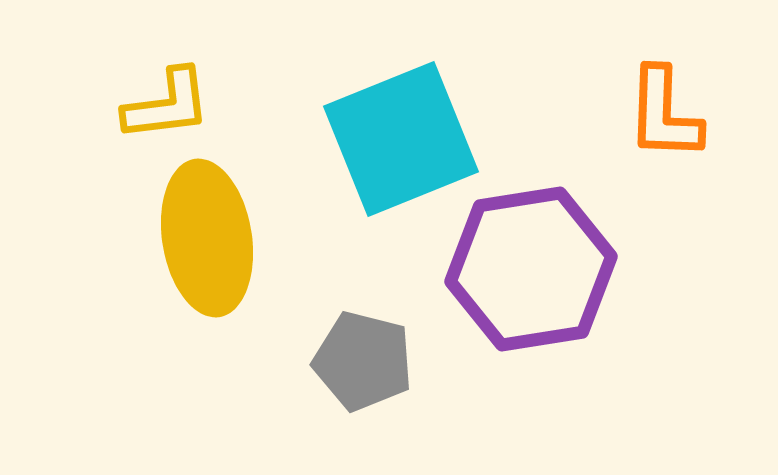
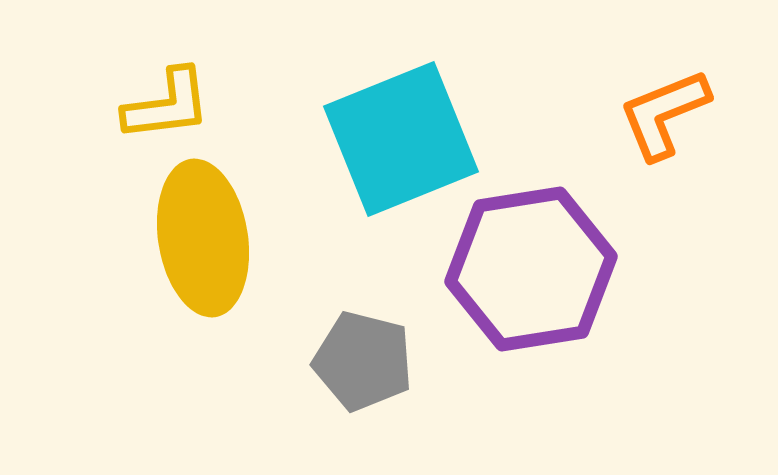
orange L-shape: rotated 66 degrees clockwise
yellow ellipse: moved 4 px left
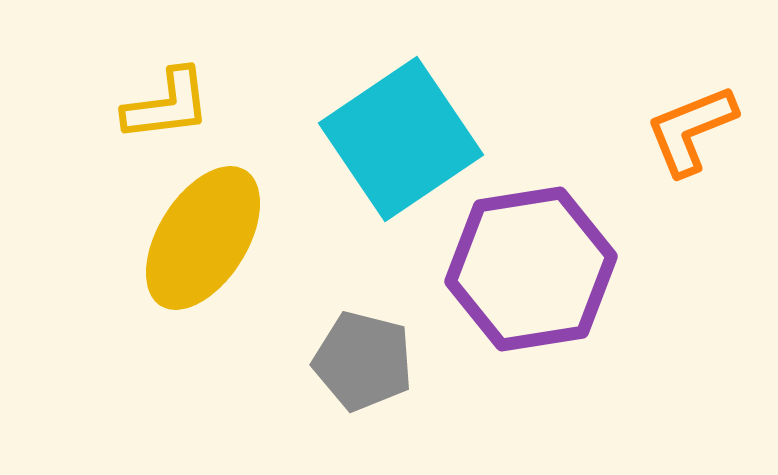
orange L-shape: moved 27 px right, 16 px down
cyan square: rotated 12 degrees counterclockwise
yellow ellipse: rotated 41 degrees clockwise
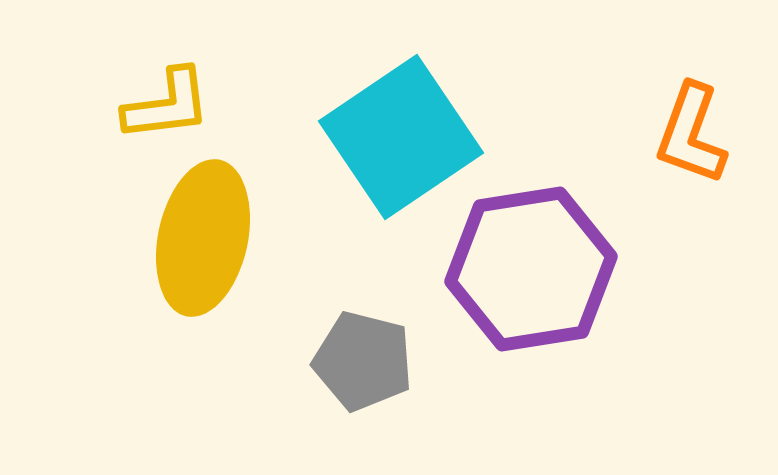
orange L-shape: moved 4 px down; rotated 48 degrees counterclockwise
cyan square: moved 2 px up
yellow ellipse: rotated 20 degrees counterclockwise
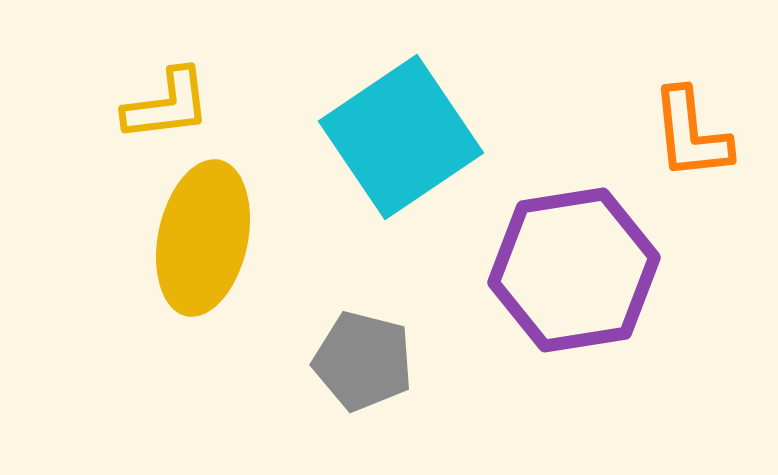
orange L-shape: rotated 26 degrees counterclockwise
purple hexagon: moved 43 px right, 1 px down
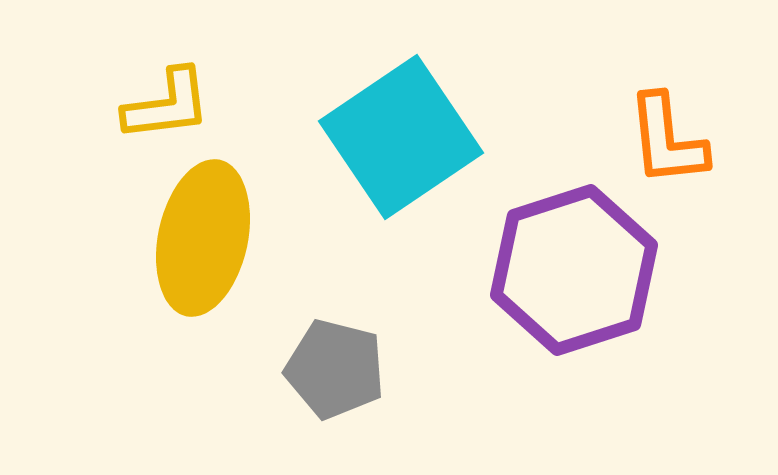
orange L-shape: moved 24 px left, 6 px down
purple hexagon: rotated 9 degrees counterclockwise
gray pentagon: moved 28 px left, 8 px down
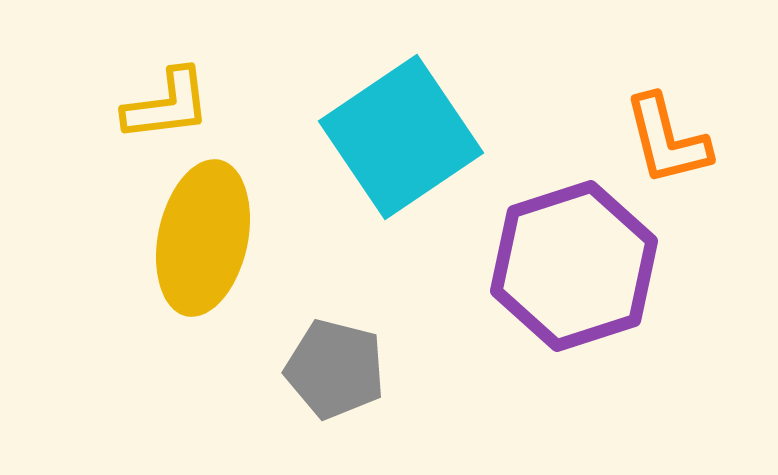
orange L-shape: rotated 8 degrees counterclockwise
purple hexagon: moved 4 px up
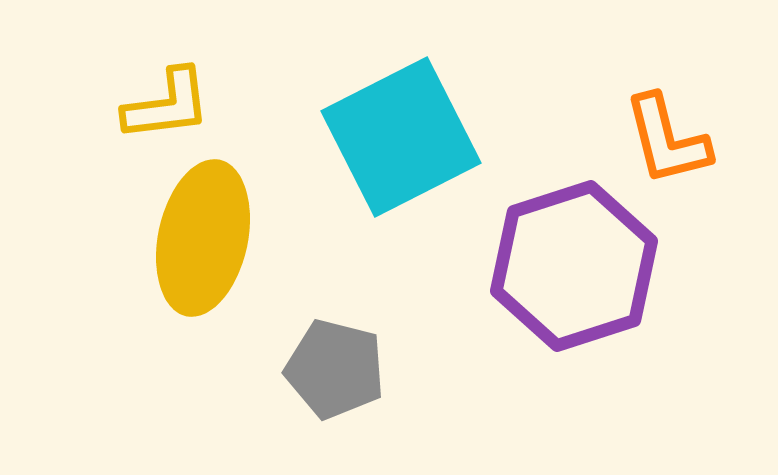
cyan square: rotated 7 degrees clockwise
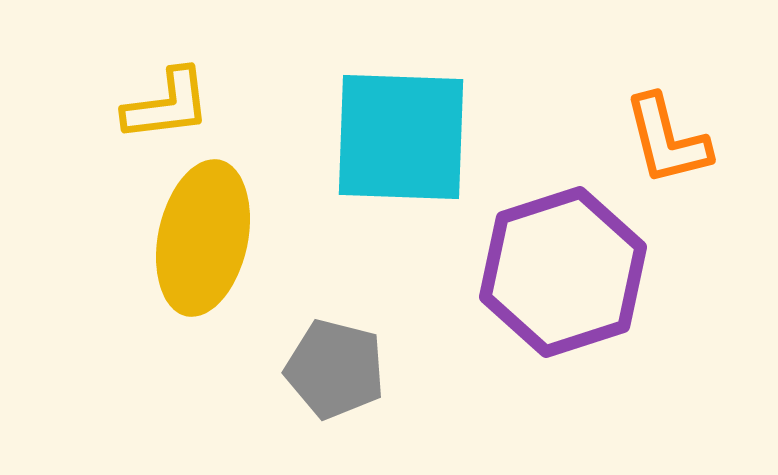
cyan square: rotated 29 degrees clockwise
purple hexagon: moved 11 px left, 6 px down
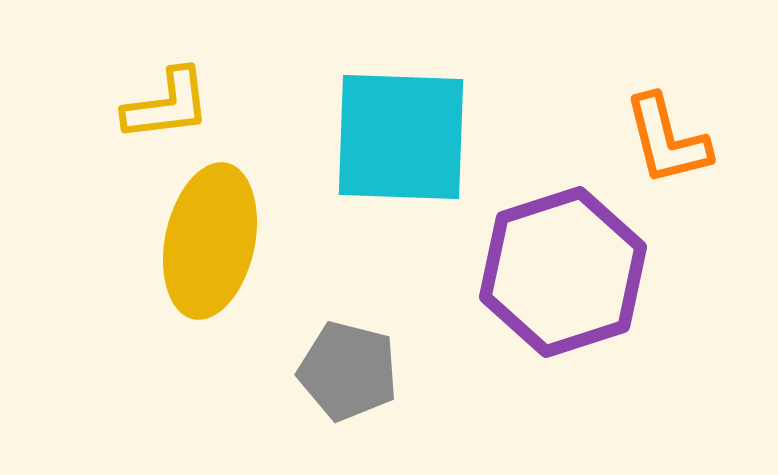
yellow ellipse: moved 7 px right, 3 px down
gray pentagon: moved 13 px right, 2 px down
